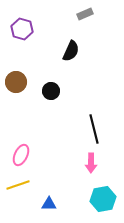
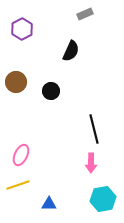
purple hexagon: rotated 15 degrees clockwise
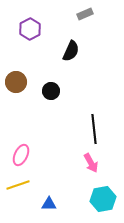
purple hexagon: moved 8 px right
black line: rotated 8 degrees clockwise
pink arrow: rotated 30 degrees counterclockwise
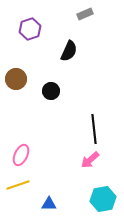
purple hexagon: rotated 10 degrees clockwise
black semicircle: moved 2 px left
brown circle: moved 3 px up
pink arrow: moved 1 px left, 3 px up; rotated 78 degrees clockwise
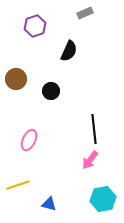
gray rectangle: moved 1 px up
purple hexagon: moved 5 px right, 3 px up
pink ellipse: moved 8 px right, 15 px up
pink arrow: rotated 12 degrees counterclockwise
blue triangle: rotated 14 degrees clockwise
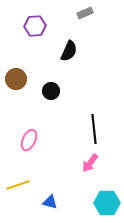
purple hexagon: rotated 15 degrees clockwise
pink arrow: moved 3 px down
cyan hexagon: moved 4 px right, 4 px down; rotated 10 degrees clockwise
blue triangle: moved 1 px right, 2 px up
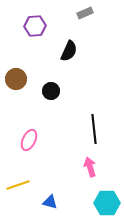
pink arrow: moved 4 px down; rotated 126 degrees clockwise
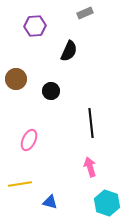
black line: moved 3 px left, 6 px up
yellow line: moved 2 px right, 1 px up; rotated 10 degrees clockwise
cyan hexagon: rotated 20 degrees clockwise
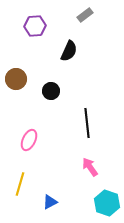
gray rectangle: moved 2 px down; rotated 14 degrees counterclockwise
black line: moved 4 px left
pink arrow: rotated 18 degrees counterclockwise
yellow line: rotated 65 degrees counterclockwise
blue triangle: rotated 42 degrees counterclockwise
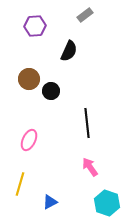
brown circle: moved 13 px right
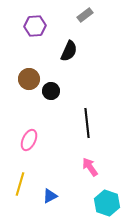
blue triangle: moved 6 px up
